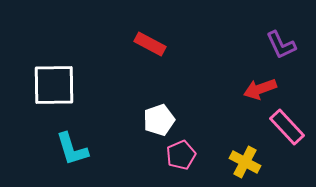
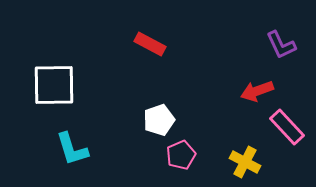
red arrow: moved 3 px left, 2 px down
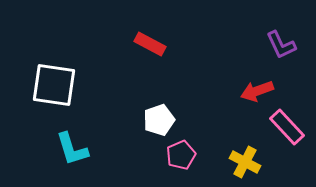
white square: rotated 9 degrees clockwise
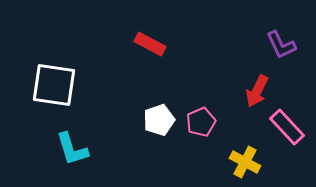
red arrow: rotated 44 degrees counterclockwise
pink pentagon: moved 20 px right, 33 px up
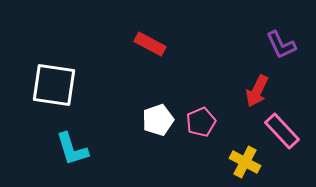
white pentagon: moved 1 px left
pink rectangle: moved 5 px left, 4 px down
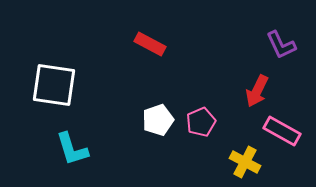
pink rectangle: rotated 18 degrees counterclockwise
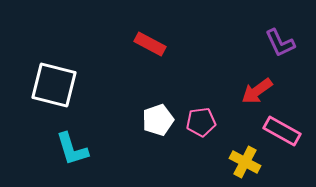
purple L-shape: moved 1 px left, 2 px up
white square: rotated 6 degrees clockwise
red arrow: rotated 28 degrees clockwise
pink pentagon: rotated 16 degrees clockwise
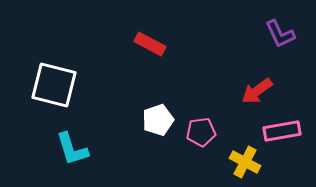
purple L-shape: moved 9 px up
pink pentagon: moved 10 px down
pink rectangle: rotated 39 degrees counterclockwise
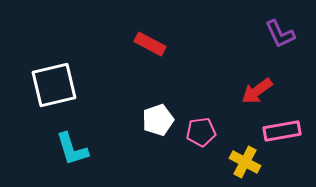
white square: rotated 27 degrees counterclockwise
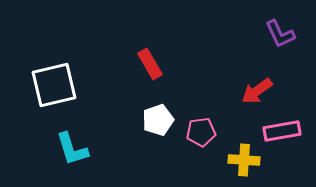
red rectangle: moved 20 px down; rotated 32 degrees clockwise
yellow cross: moved 1 px left, 2 px up; rotated 24 degrees counterclockwise
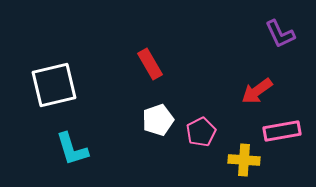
pink pentagon: rotated 20 degrees counterclockwise
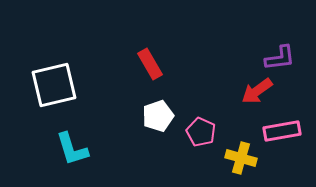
purple L-shape: moved 24 px down; rotated 72 degrees counterclockwise
white pentagon: moved 4 px up
pink pentagon: rotated 20 degrees counterclockwise
yellow cross: moved 3 px left, 2 px up; rotated 12 degrees clockwise
